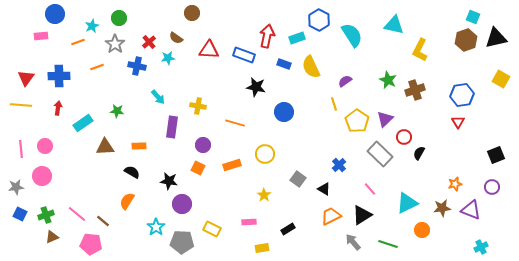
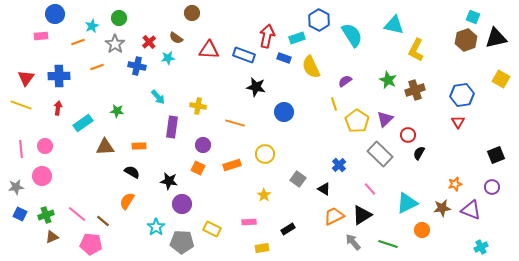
yellow L-shape at (420, 50): moved 4 px left
blue rectangle at (284, 64): moved 6 px up
yellow line at (21, 105): rotated 15 degrees clockwise
red circle at (404, 137): moved 4 px right, 2 px up
orange trapezoid at (331, 216): moved 3 px right
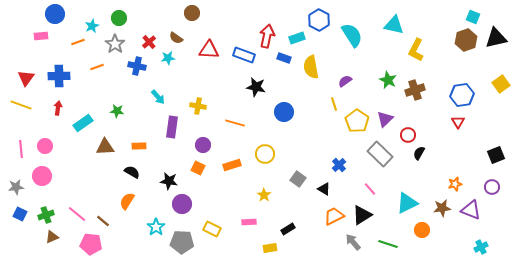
yellow semicircle at (311, 67): rotated 15 degrees clockwise
yellow square at (501, 79): moved 5 px down; rotated 24 degrees clockwise
yellow rectangle at (262, 248): moved 8 px right
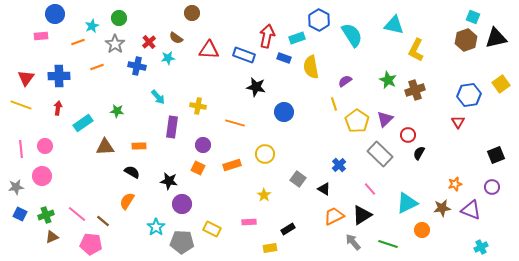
blue hexagon at (462, 95): moved 7 px right
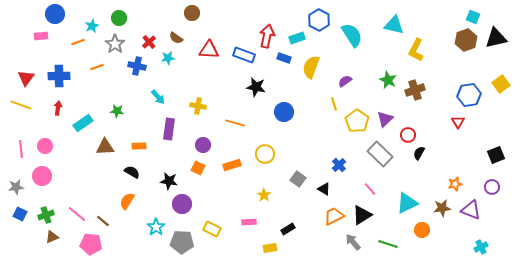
yellow semicircle at (311, 67): rotated 30 degrees clockwise
purple rectangle at (172, 127): moved 3 px left, 2 px down
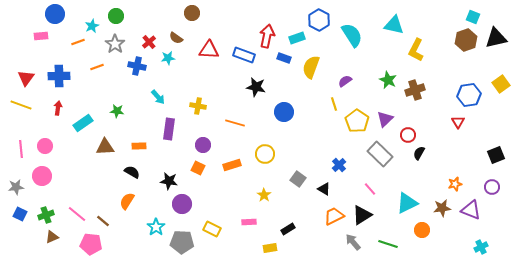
green circle at (119, 18): moved 3 px left, 2 px up
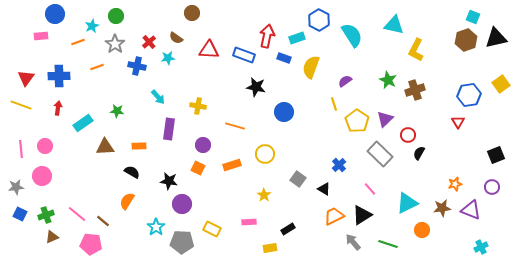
orange line at (235, 123): moved 3 px down
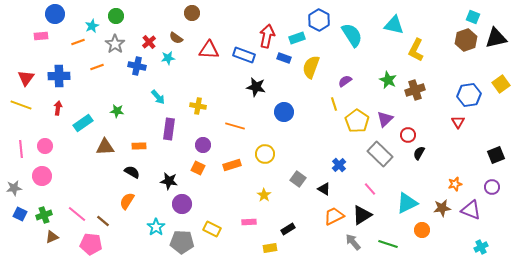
gray star at (16, 187): moved 2 px left, 1 px down
green cross at (46, 215): moved 2 px left
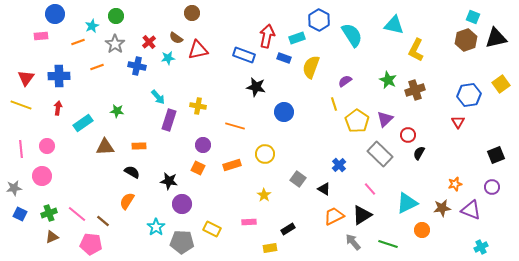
red triangle at (209, 50): moved 11 px left; rotated 15 degrees counterclockwise
purple rectangle at (169, 129): moved 9 px up; rotated 10 degrees clockwise
pink circle at (45, 146): moved 2 px right
green cross at (44, 215): moved 5 px right, 2 px up
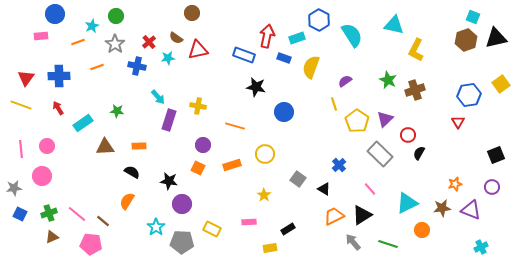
red arrow at (58, 108): rotated 40 degrees counterclockwise
